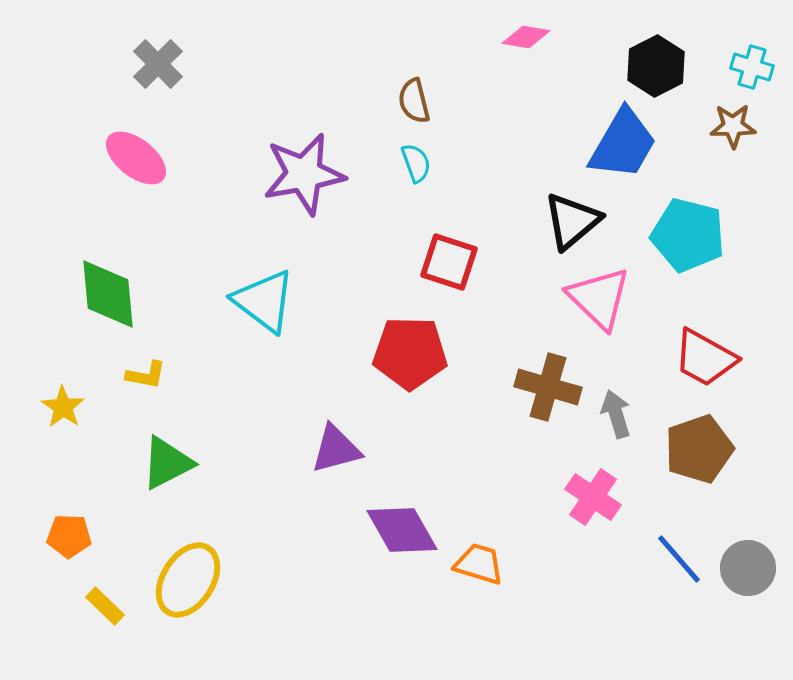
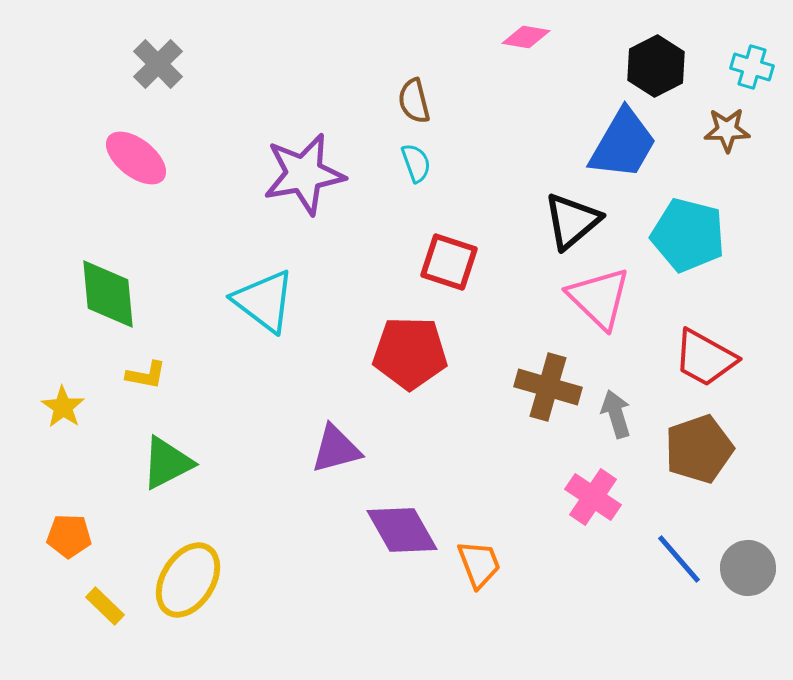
brown star: moved 6 px left, 4 px down
orange trapezoid: rotated 52 degrees clockwise
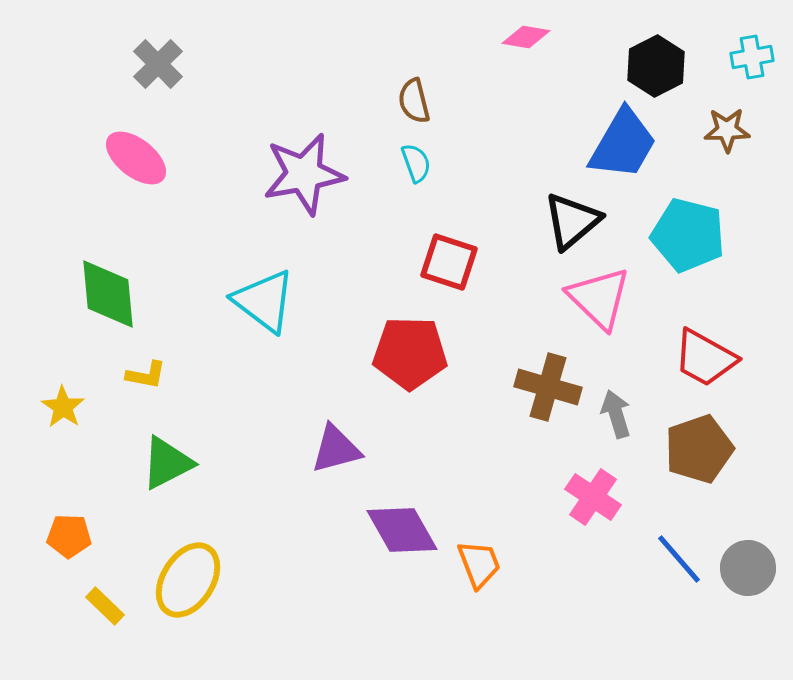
cyan cross: moved 10 px up; rotated 27 degrees counterclockwise
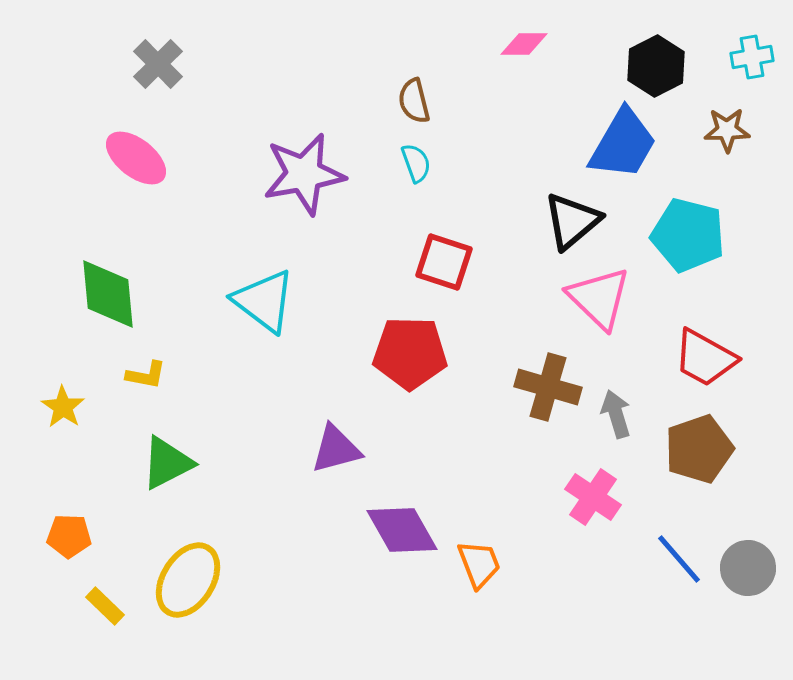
pink diamond: moved 2 px left, 7 px down; rotated 9 degrees counterclockwise
red square: moved 5 px left
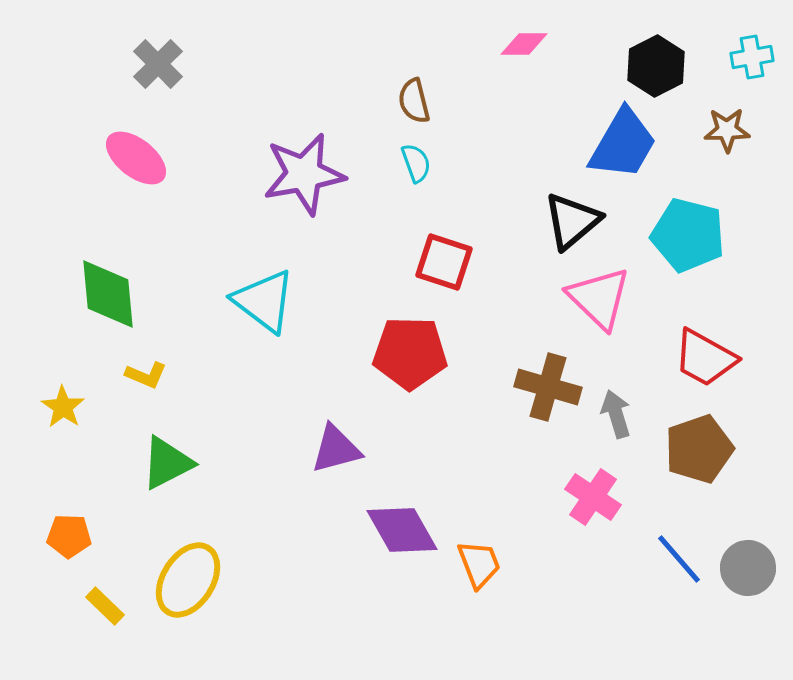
yellow L-shape: rotated 12 degrees clockwise
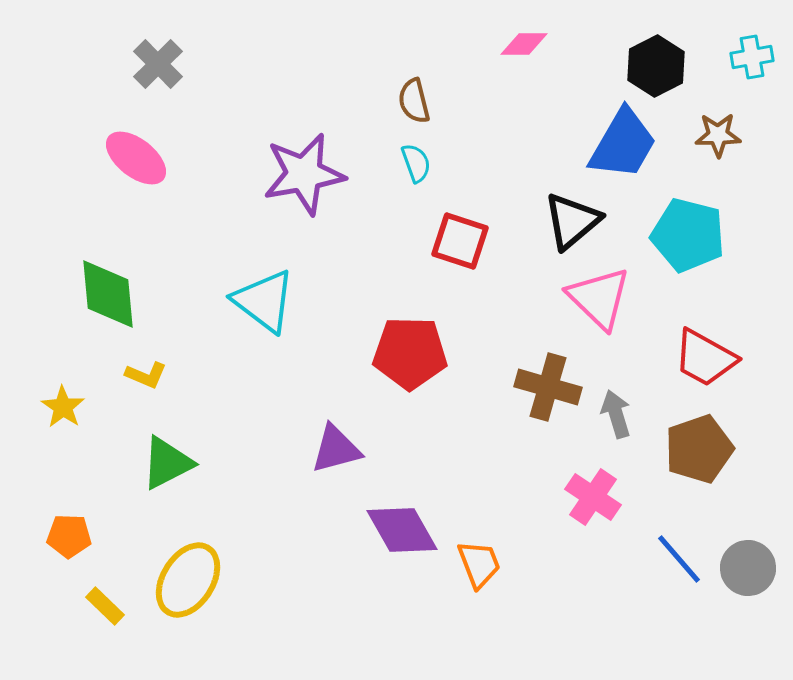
brown star: moved 9 px left, 5 px down
red square: moved 16 px right, 21 px up
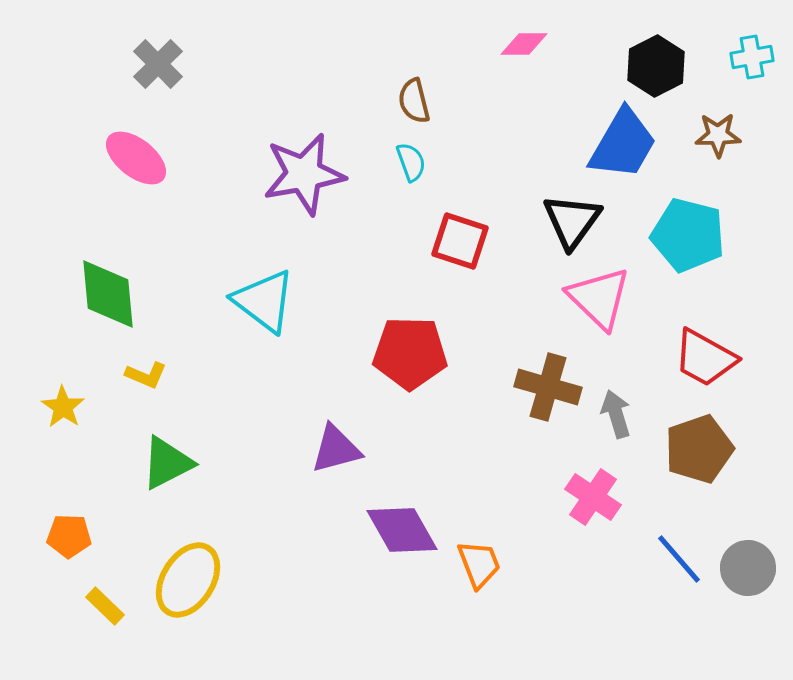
cyan semicircle: moved 5 px left, 1 px up
black triangle: rotated 14 degrees counterclockwise
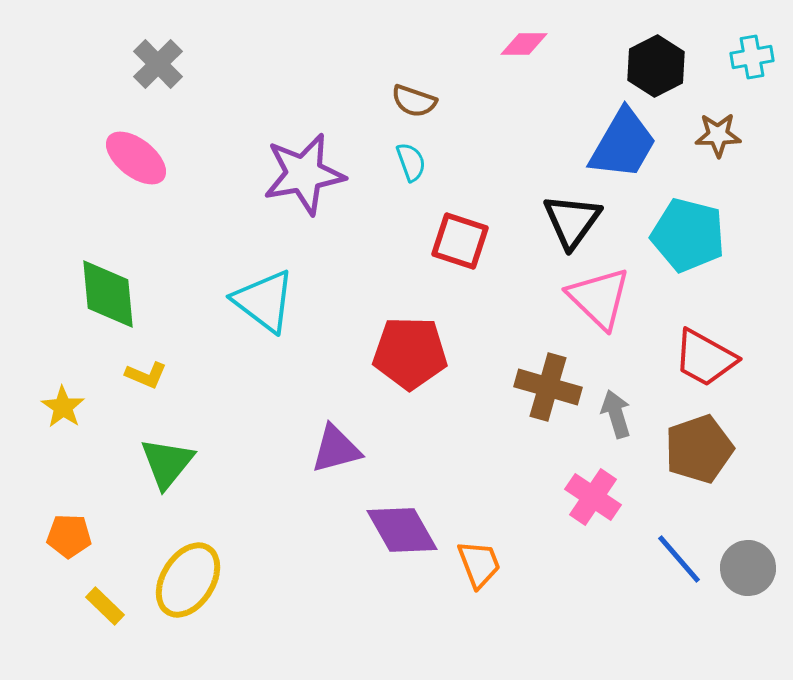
brown semicircle: rotated 57 degrees counterclockwise
green triangle: rotated 24 degrees counterclockwise
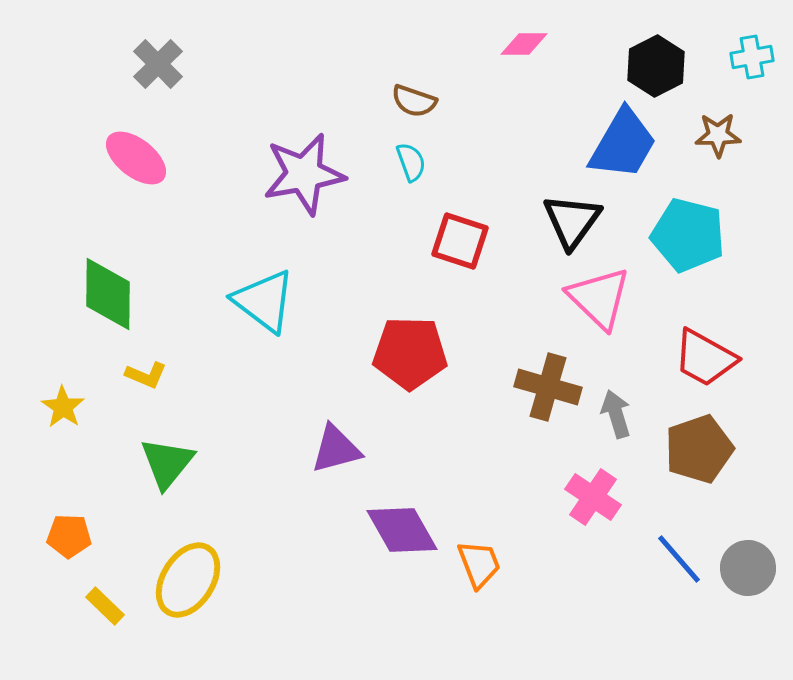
green diamond: rotated 6 degrees clockwise
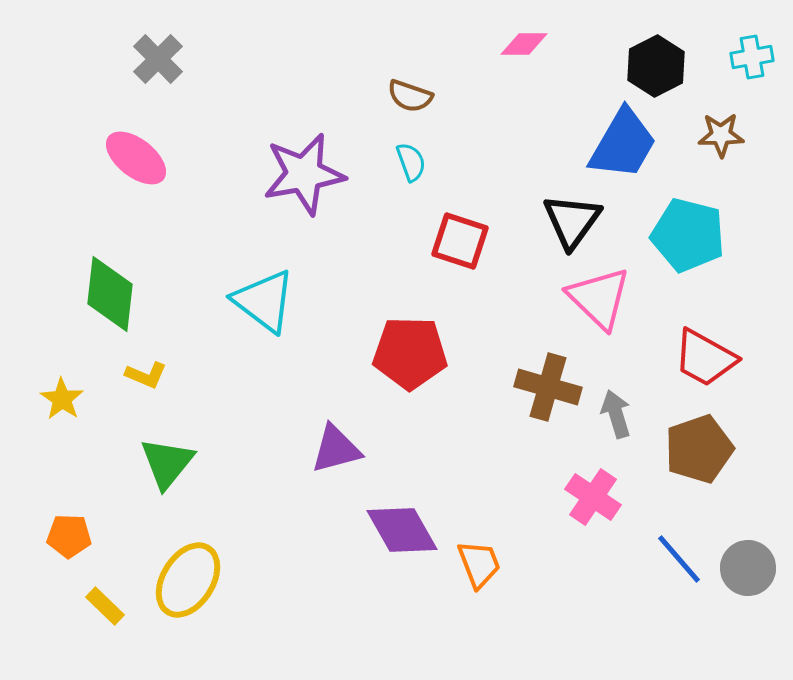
gray cross: moved 5 px up
brown semicircle: moved 4 px left, 5 px up
brown star: moved 3 px right
green diamond: moved 2 px right; rotated 6 degrees clockwise
yellow star: moved 1 px left, 8 px up
